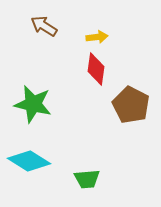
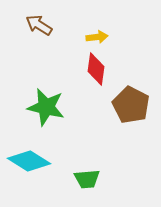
brown arrow: moved 5 px left, 1 px up
green star: moved 13 px right, 3 px down
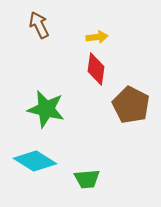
brown arrow: rotated 32 degrees clockwise
green star: moved 2 px down
cyan diamond: moved 6 px right
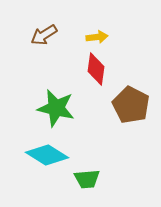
brown arrow: moved 5 px right, 10 px down; rotated 96 degrees counterclockwise
green star: moved 10 px right, 1 px up
cyan diamond: moved 12 px right, 6 px up
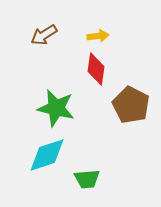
yellow arrow: moved 1 px right, 1 px up
cyan diamond: rotated 51 degrees counterclockwise
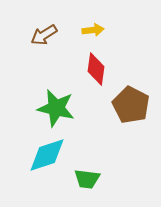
yellow arrow: moved 5 px left, 6 px up
green trapezoid: rotated 12 degrees clockwise
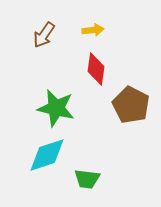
brown arrow: rotated 24 degrees counterclockwise
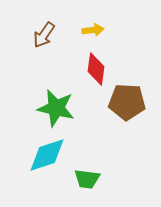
brown pentagon: moved 4 px left, 3 px up; rotated 24 degrees counterclockwise
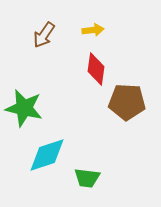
green star: moved 32 px left
green trapezoid: moved 1 px up
